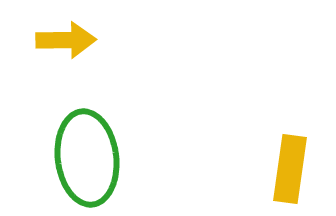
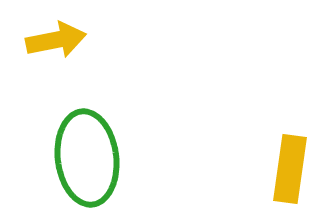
yellow arrow: moved 10 px left; rotated 10 degrees counterclockwise
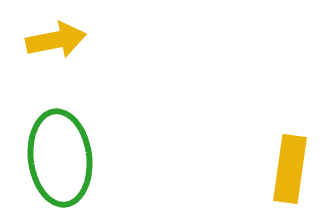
green ellipse: moved 27 px left
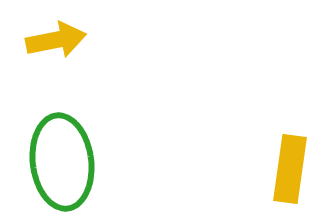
green ellipse: moved 2 px right, 4 px down
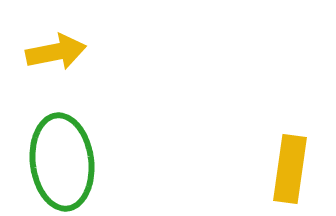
yellow arrow: moved 12 px down
